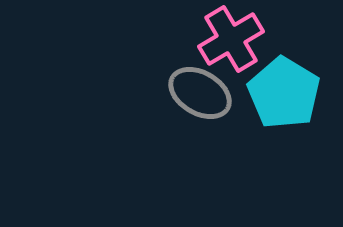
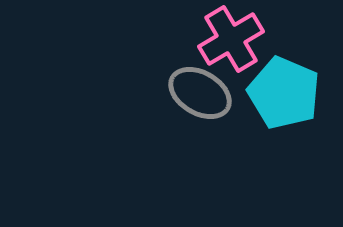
cyan pentagon: rotated 8 degrees counterclockwise
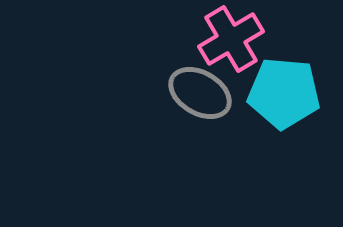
cyan pentagon: rotated 18 degrees counterclockwise
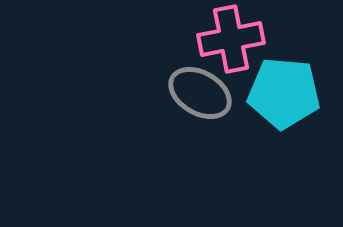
pink cross: rotated 20 degrees clockwise
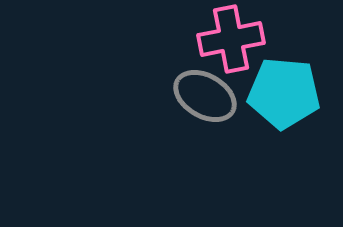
gray ellipse: moved 5 px right, 3 px down
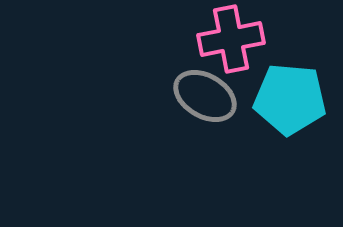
cyan pentagon: moved 6 px right, 6 px down
